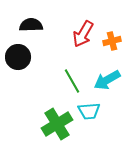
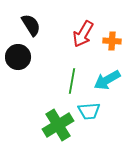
black semicircle: rotated 60 degrees clockwise
orange cross: rotated 18 degrees clockwise
green line: rotated 40 degrees clockwise
green cross: moved 1 px right, 1 px down
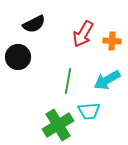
black semicircle: moved 3 px right, 1 px up; rotated 95 degrees clockwise
green line: moved 4 px left
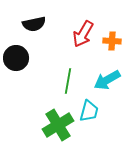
black semicircle: rotated 15 degrees clockwise
black circle: moved 2 px left, 1 px down
cyan trapezoid: rotated 70 degrees counterclockwise
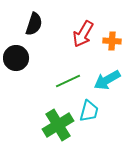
black semicircle: rotated 60 degrees counterclockwise
green line: rotated 55 degrees clockwise
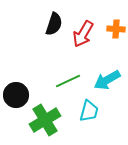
black semicircle: moved 20 px right
orange cross: moved 4 px right, 12 px up
black circle: moved 37 px down
green cross: moved 13 px left, 5 px up
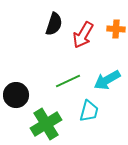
red arrow: moved 1 px down
green cross: moved 1 px right, 4 px down
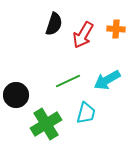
cyan trapezoid: moved 3 px left, 2 px down
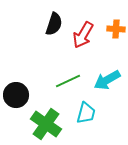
green cross: rotated 24 degrees counterclockwise
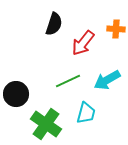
red arrow: moved 8 px down; rotated 8 degrees clockwise
black circle: moved 1 px up
